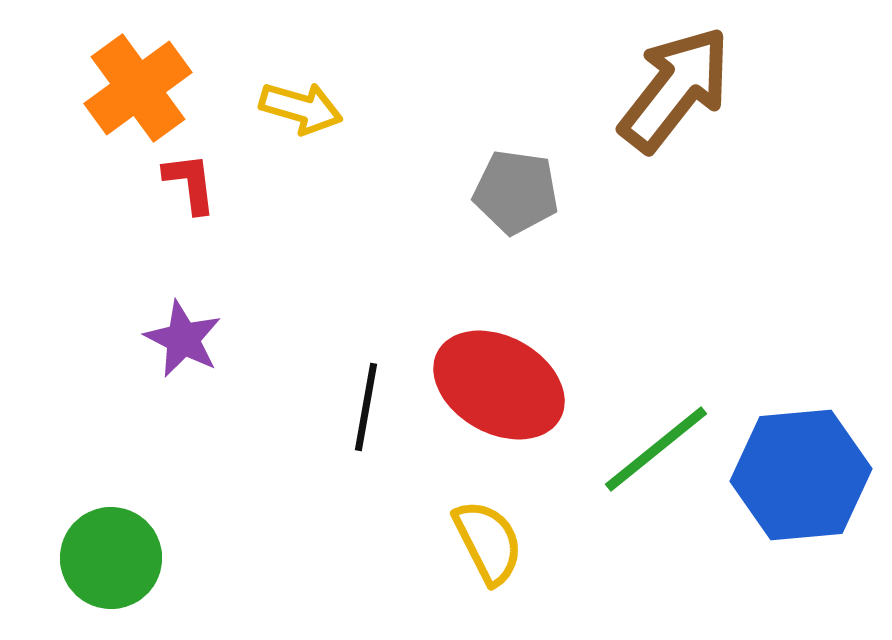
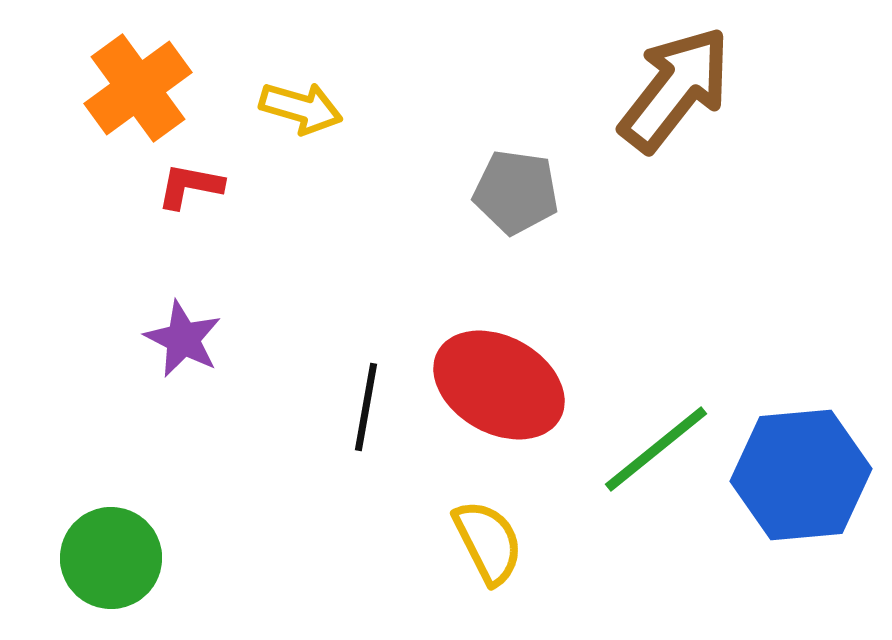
red L-shape: moved 3 px down; rotated 72 degrees counterclockwise
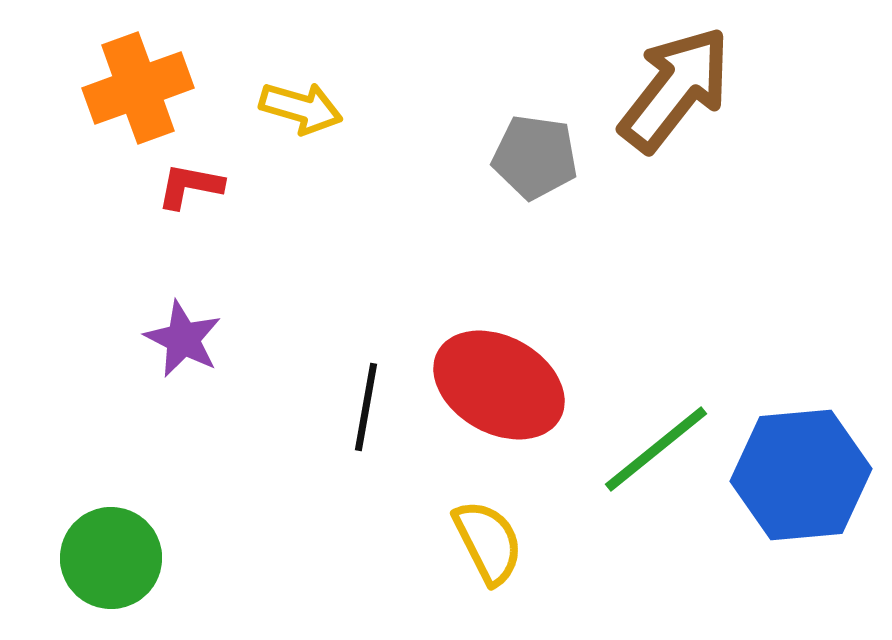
orange cross: rotated 16 degrees clockwise
gray pentagon: moved 19 px right, 35 px up
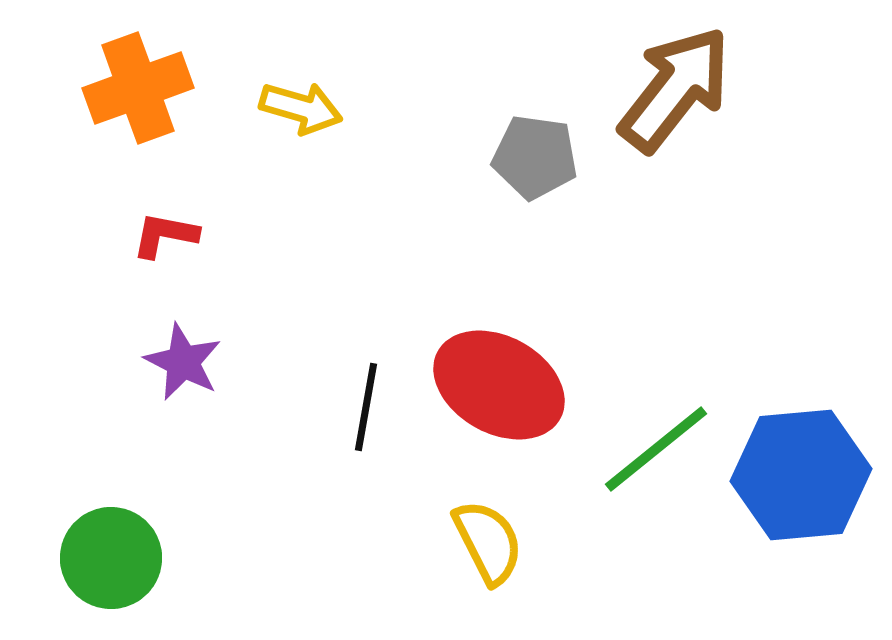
red L-shape: moved 25 px left, 49 px down
purple star: moved 23 px down
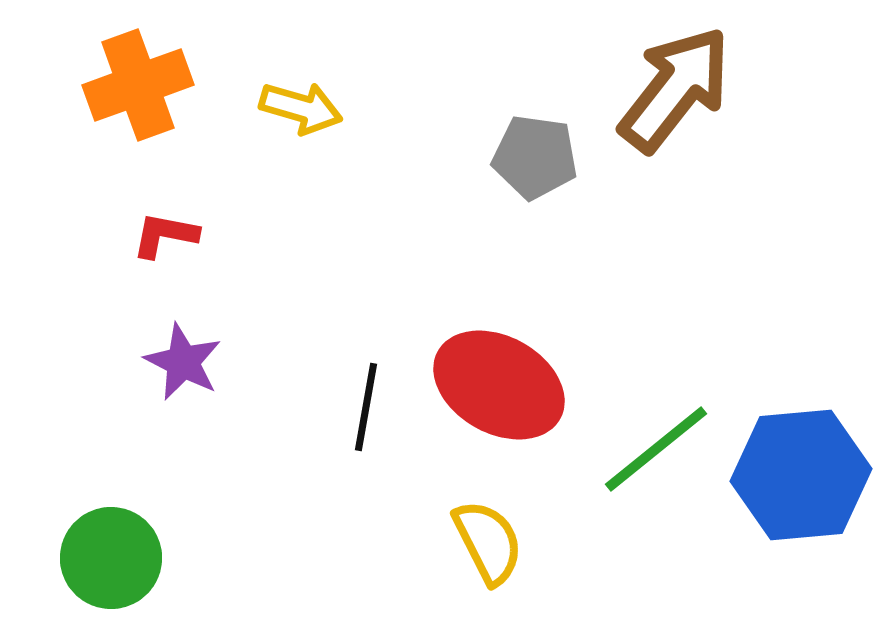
orange cross: moved 3 px up
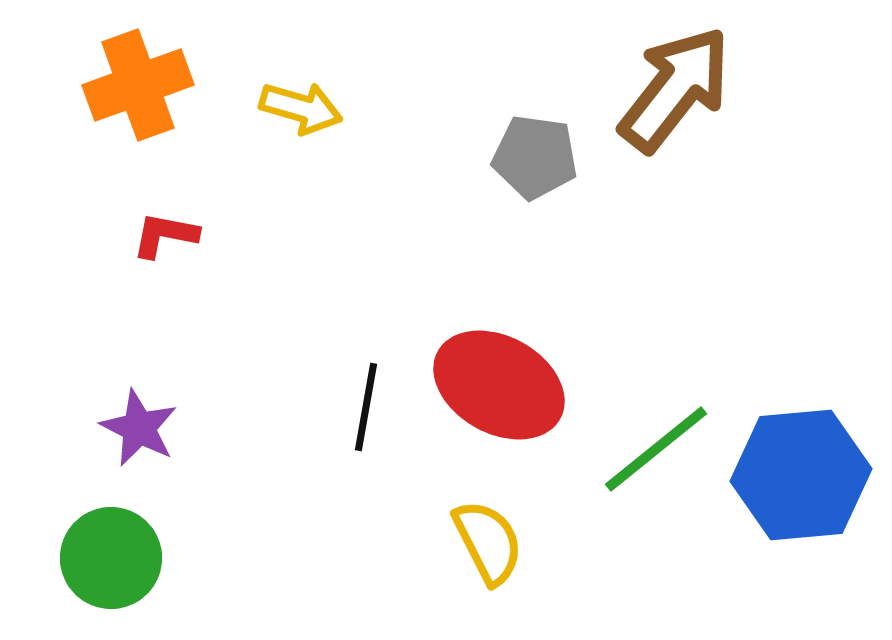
purple star: moved 44 px left, 66 px down
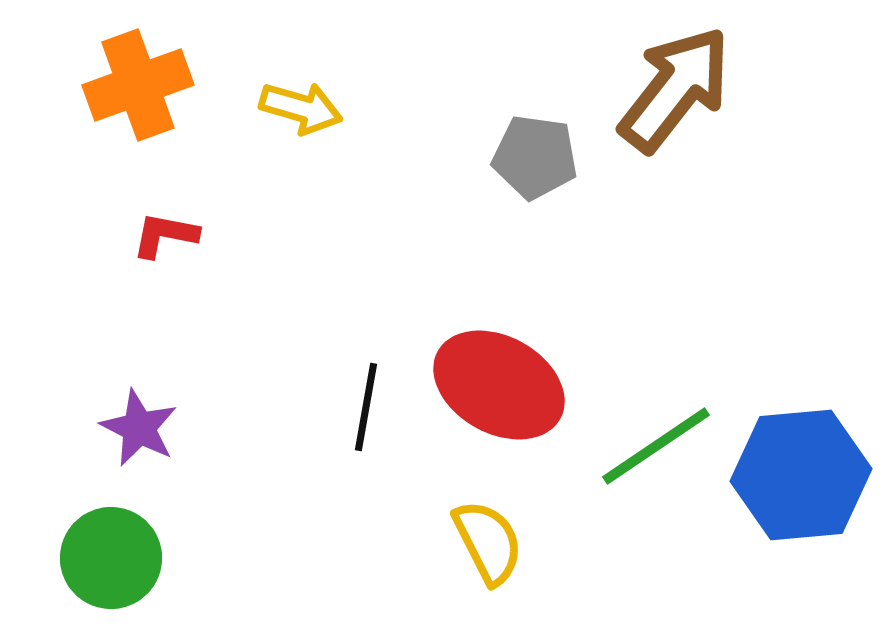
green line: moved 3 px up; rotated 5 degrees clockwise
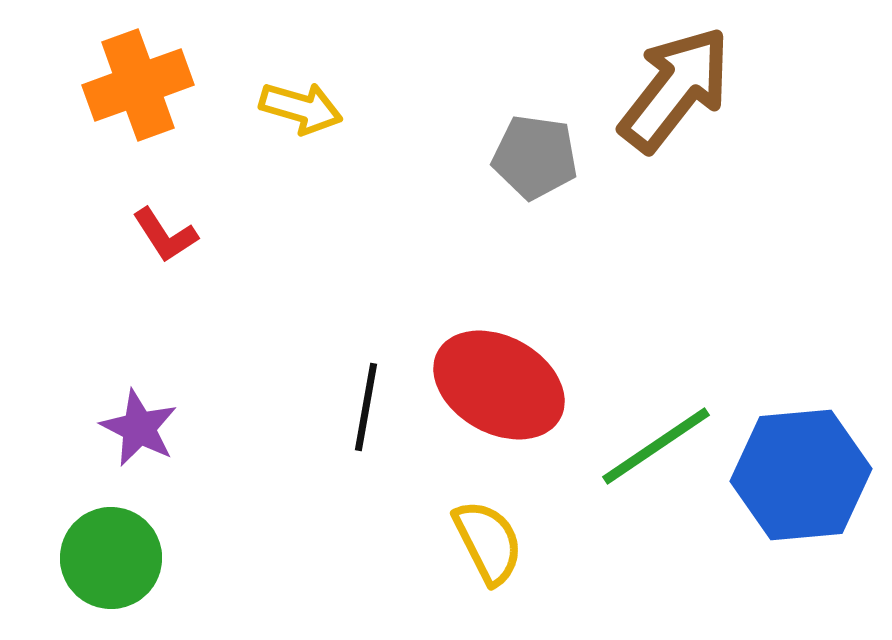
red L-shape: rotated 134 degrees counterclockwise
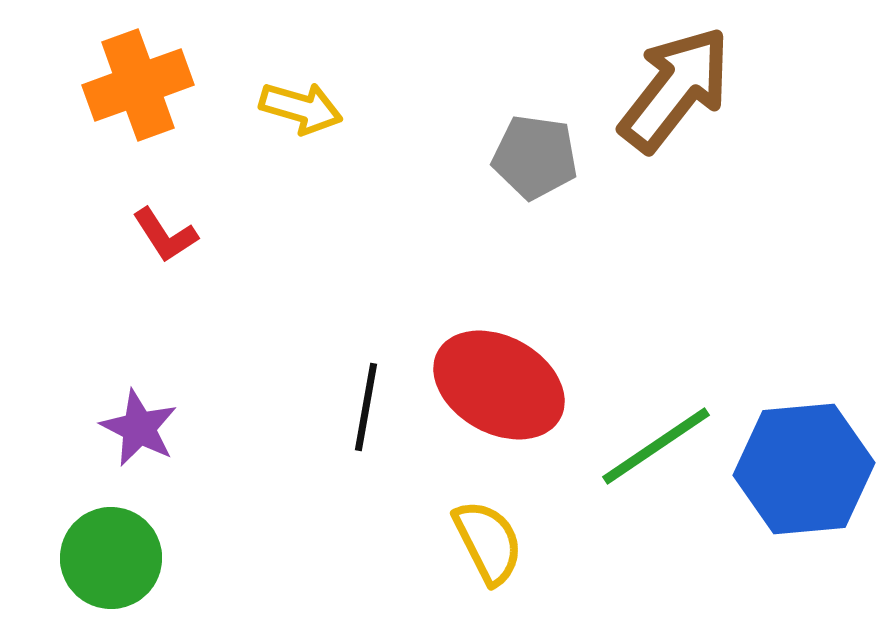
blue hexagon: moved 3 px right, 6 px up
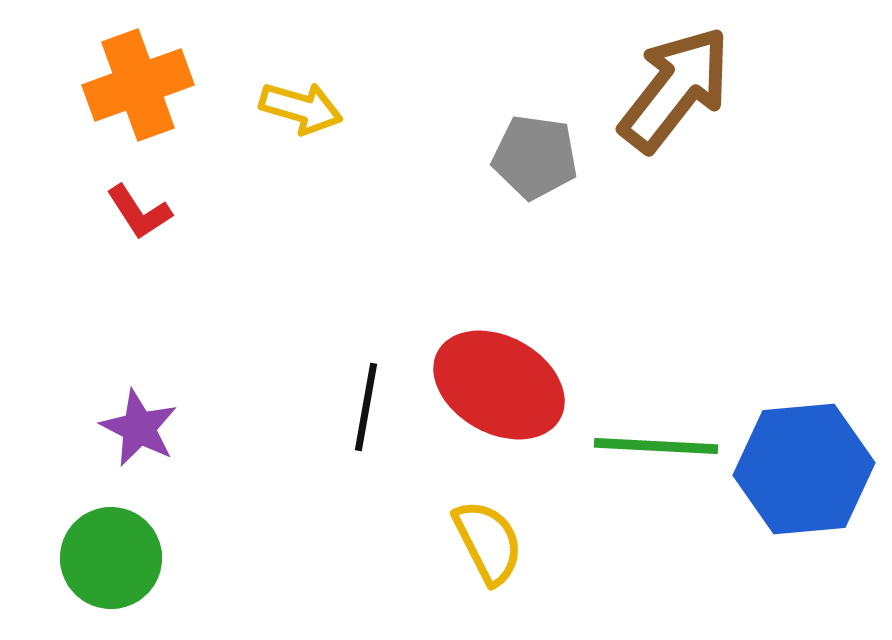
red L-shape: moved 26 px left, 23 px up
green line: rotated 37 degrees clockwise
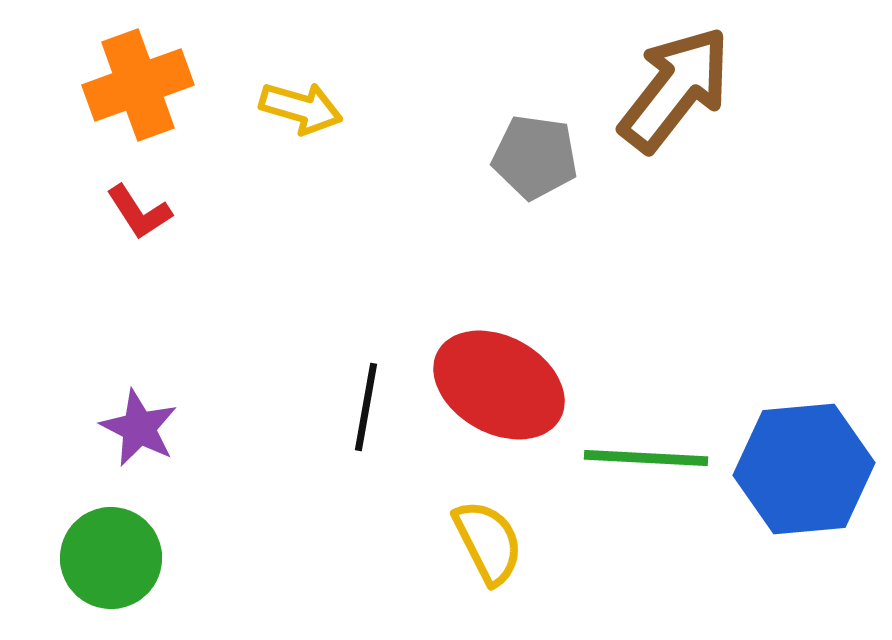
green line: moved 10 px left, 12 px down
